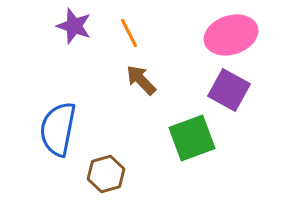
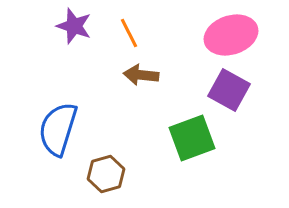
brown arrow: moved 5 px up; rotated 40 degrees counterclockwise
blue semicircle: rotated 6 degrees clockwise
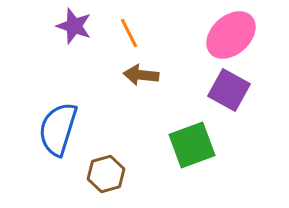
pink ellipse: rotated 24 degrees counterclockwise
green square: moved 7 px down
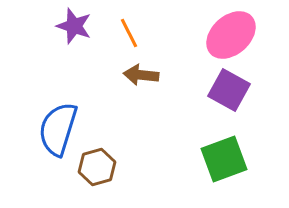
green square: moved 32 px right, 14 px down
brown hexagon: moved 9 px left, 7 px up
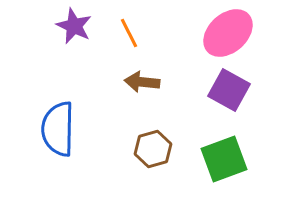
purple star: rotated 6 degrees clockwise
pink ellipse: moved 3 px left, 2 px up
brown arrow: moved 1 px right, 7 px down
blue semicircle: rotated 16 degrees counterclockwise
brown hexagon: moved 56 px right, 18 px up
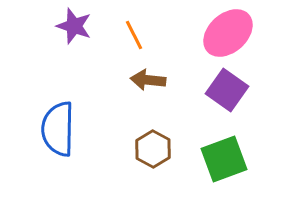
purple star: rotated 6 degrees counterclockwise
orange line: moved 5 px right, 2 px down
brown arrow: moved 6 px right, 2 px up
purple square: moved 2 px left; rotated 6 degrees clockwise
brown hexagon: rotated 15 degrees counterclockwise
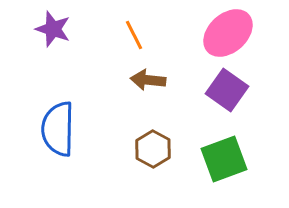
purple star: moved 21 px left, 3 px down
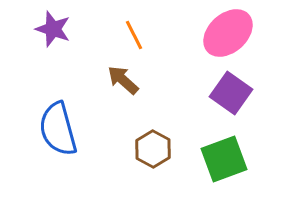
brown arrow: moved 25 px left; rotated 36 degrees clockwise
purple square: moved 4 px right, 3 px down
blue semicircle: rotated 16 degrees counterclockwise
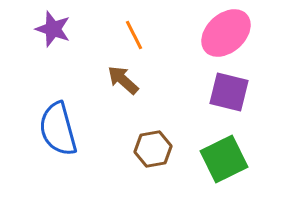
pink ellipse: moved 2 px left
purple square: moved 2 px left, 1 px up; rotated 21 degrees counterclockwise
brown hexagon: rotated 21 degrees clockwise
green square: rotated 6 degrees counterclockwise
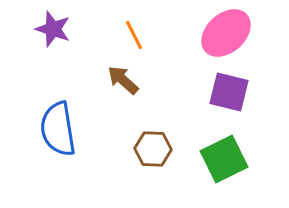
blue semicircle: rotated 6 degrees clockwise
brown hexagon: rotated 12 degrees clockwise
